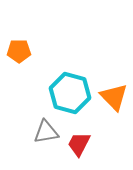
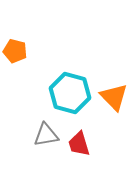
orange pentagon: moved 4 px left; rotated 15 degrees clockwise
gray triangle: moved 3 px down
red trapezoid: rotated 44 degrees counterclockwise
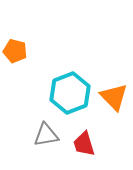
cyan hexagon: rotated 24 degrees clockwise
red trapezoid: moved 5 px right
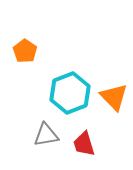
orange pentagon: moved 10 px right; rotated 20 degrees clockwise
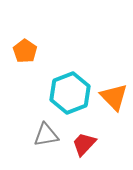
red trapezoid: rotated 60 degrees clockwise
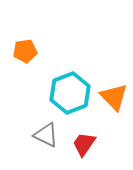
orange pentagon: rotated 30 degrees clockwise
gray triangle: rotated 36 degrees clockwise
red trapezoid: rotated 8 degrees counterclockwise
